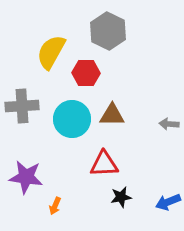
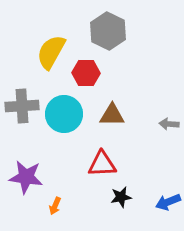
cyan circle: moved 8 px left, 5 px up
red triangle: moved 2 px left
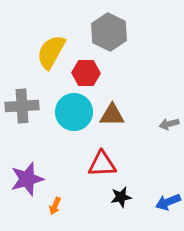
gray hexagon: moved 1 px right, 1 px down
cyan circle: moved 10 px right, 2 px up
gray arrow: rotated 18 degrees counterclockwise
purple star: moved 1 px right, 2 px down; rotated 24 degrees counterclockwise
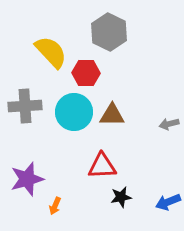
yellow semicircle: rotated 108 degrees clockwise
gray cross: moved 3 px right
red triangle: moved 2 px down
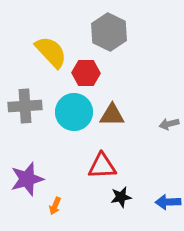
blue arrow: rotated 20 degrees clockwise
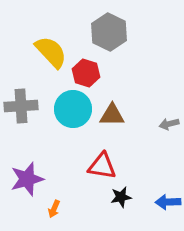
red hexagon: rotated 16 degrees clockwise
gray cross: moved 4 px left
cyan circle: moved 1 px left, 3 px up
red triangle: rotated 12 degrees clockwise
orange arrow: moved 1 px left, 3 px down
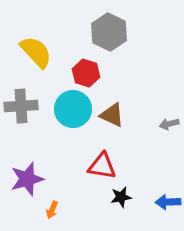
yellow semicircle: moved 15 px left
brown triangle: rotated 24 degrees clockwise
orange arrow: moved 2 px left, 1 px down
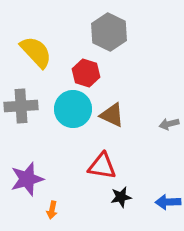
orange arrow: rotated 12 degrees counterclockwise
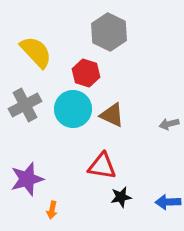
gray cross: moved 4 px right, 1 px up; rotated 24 degrees counterclockwise
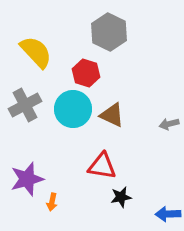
blue arrow: moved 12 px down
orange arrow: moved 8 px up
